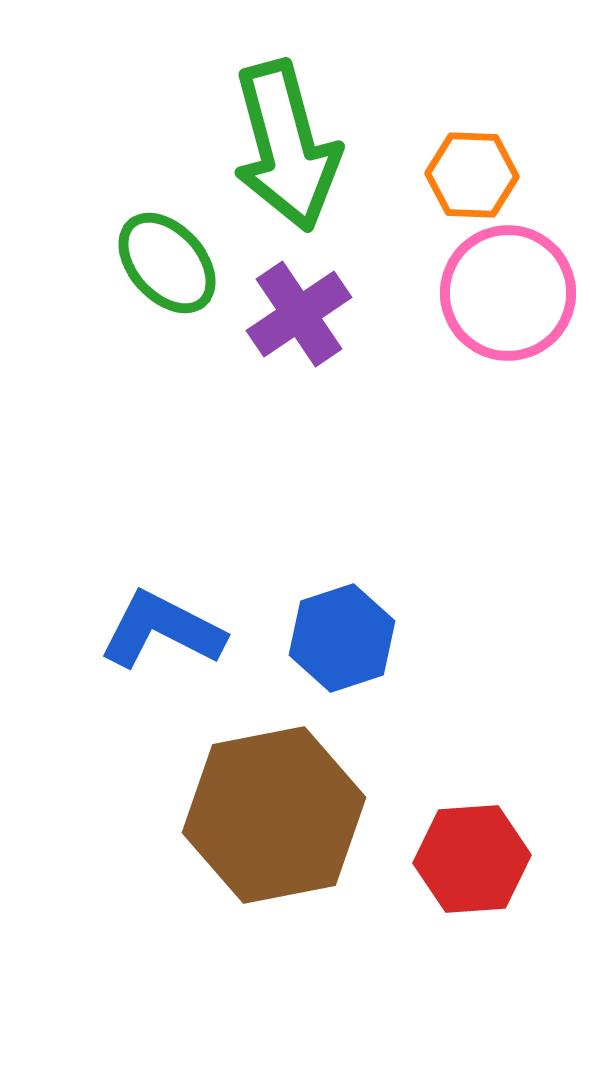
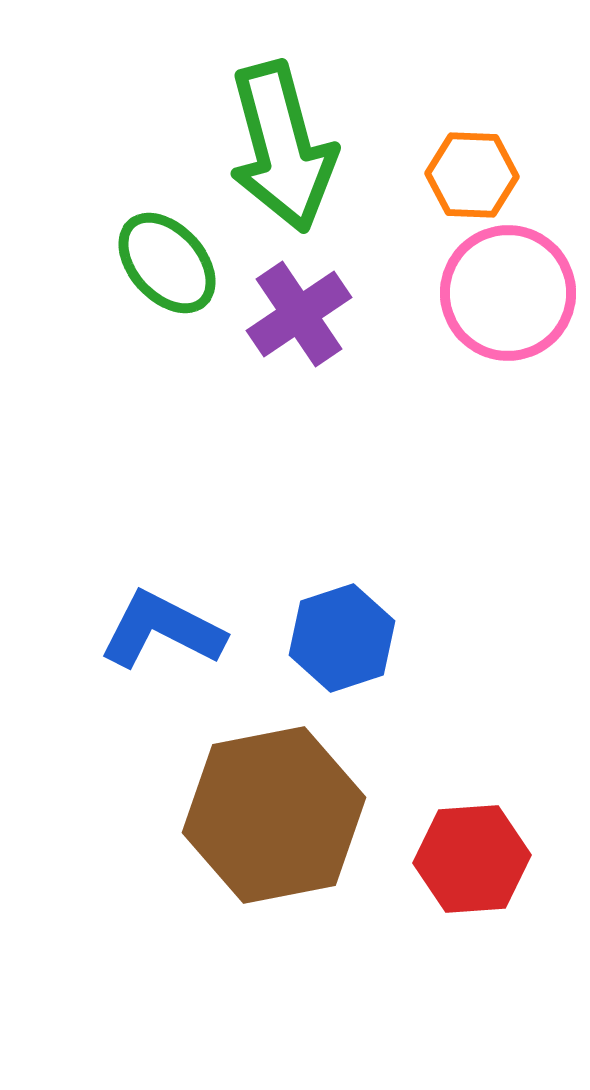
green arrow: moved 4 px left, 1 px down
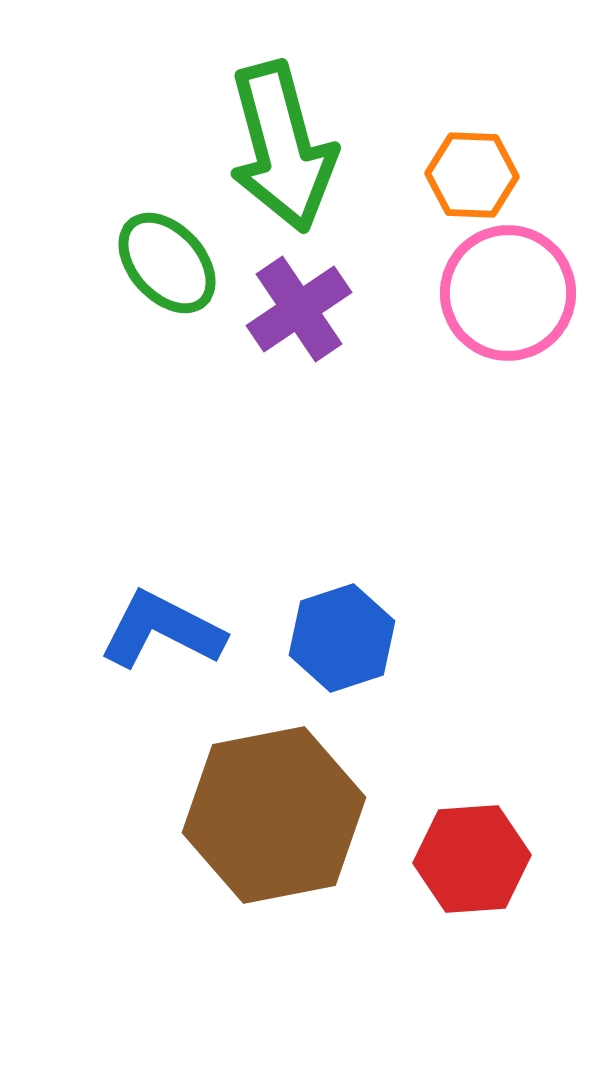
purple cross: moved 5 px up
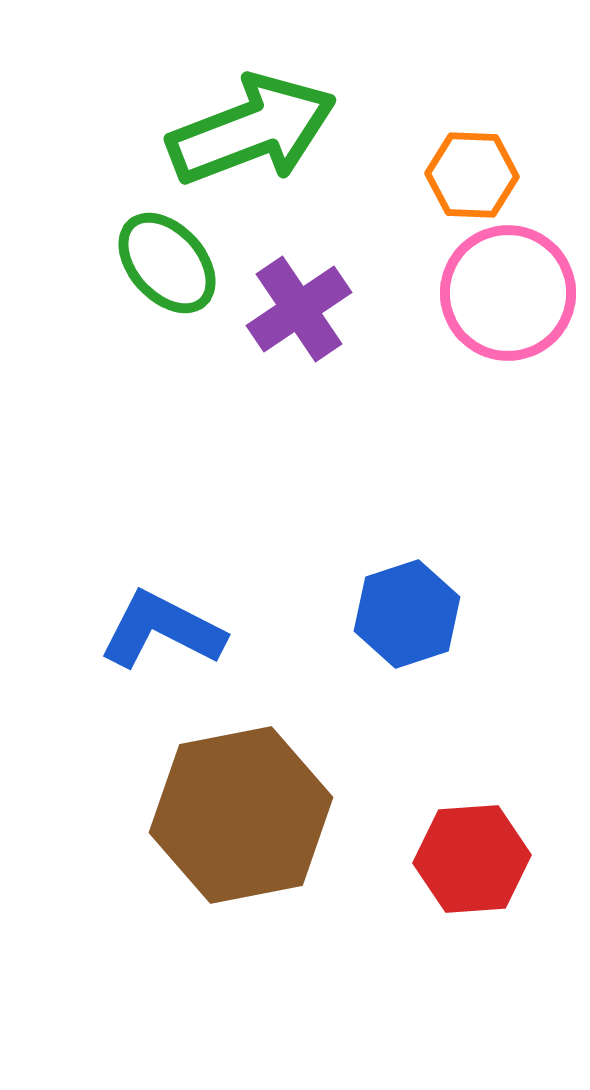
green arrow: moved 30 px left, 17 px up; rotated 96 degrees counterclockwise
blue hexagon: moved 65 px right, 24 px up
brown hexagon: moved 33 px left
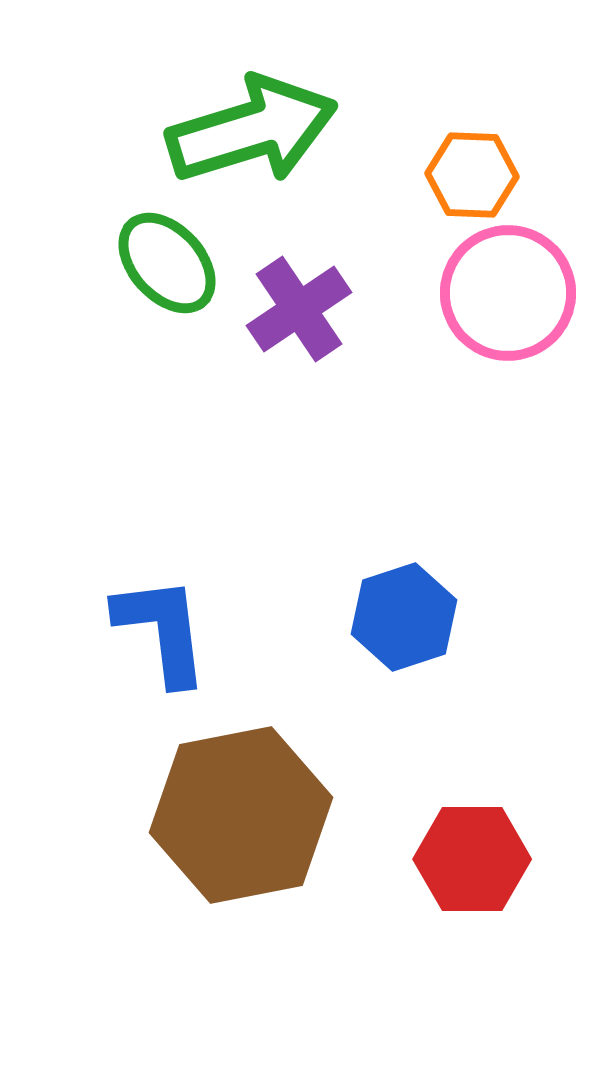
green arrow: rotated 4 degrees clockwise
blue hexagon: moved 3 px left, 3 px down
blue L-shape: rotated 56 degrees clockwise
red hexagon: rotated 4 degrees clockwise
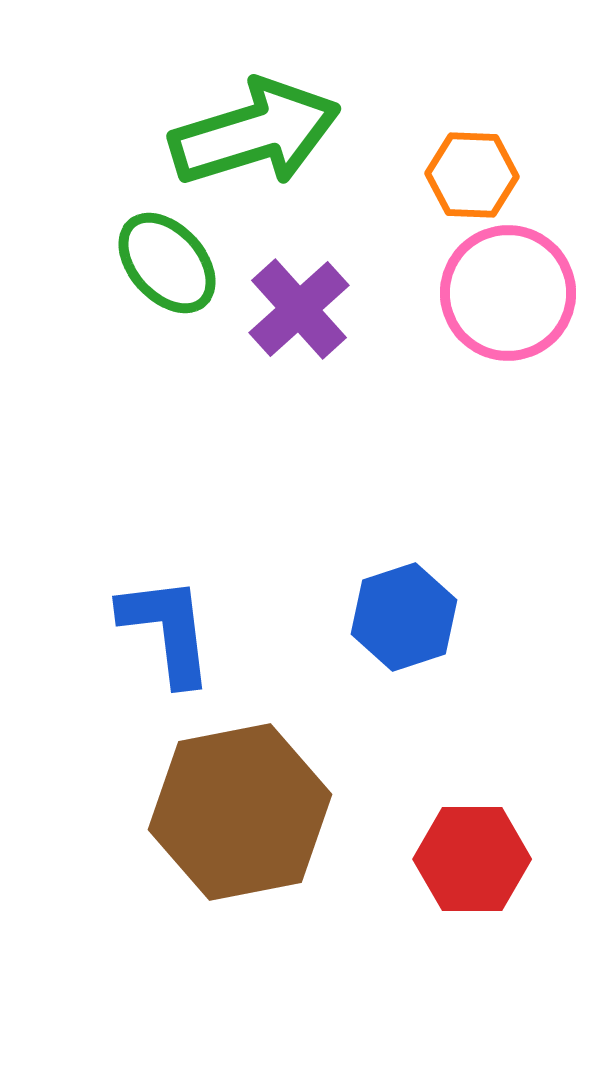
green arrow: moved 3 px right, 3 px down
purple cross: rotated 8 degrees counterclockwise
blue L-shape: moved 5 px right
brown hexagon: moved 1 px left, 3 px up
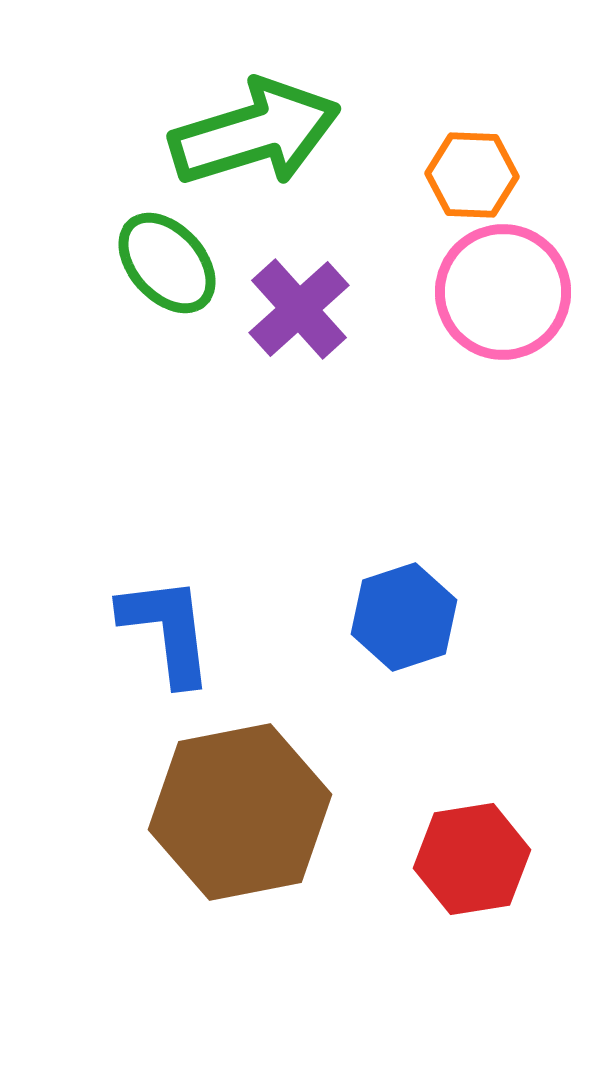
pink circle: moved 5 px left, 1 px up
red hexagon: rotated 9 degrees counterclockwise
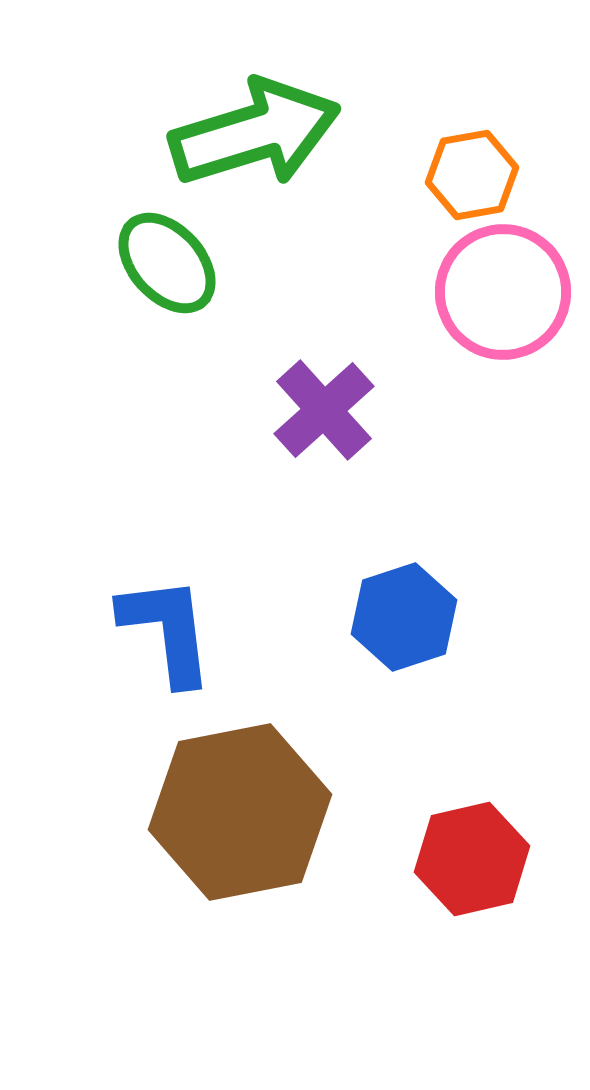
orange hexagon: rotated 12 degrees counterclockwise
purple cross: moved 25 px right, 101 px down
red hexagon: rotated 4 degrees counterclockwise
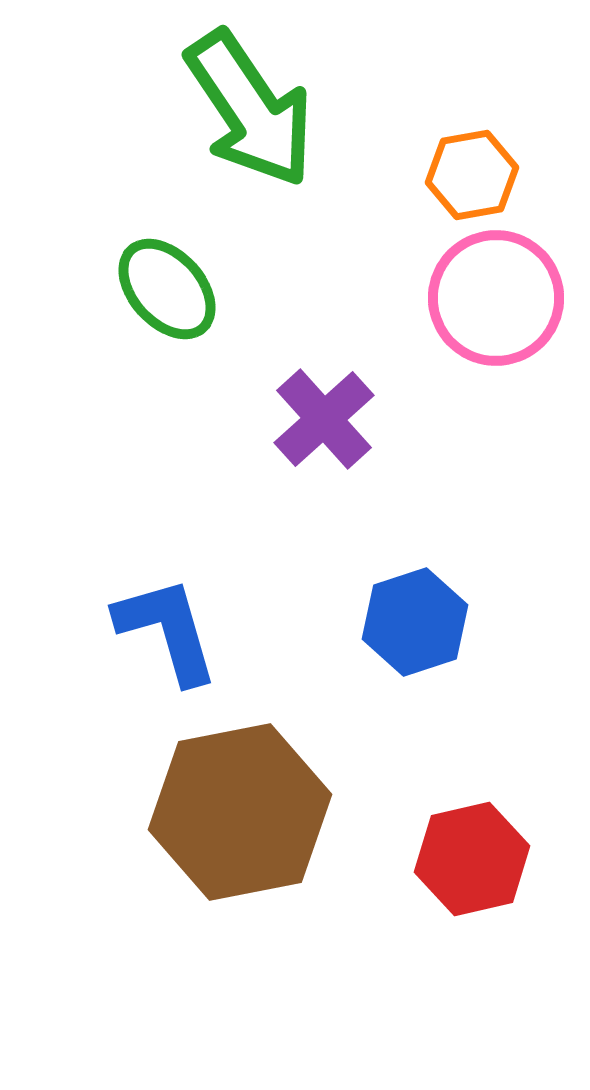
green arrow: moved 5 px left, 24 px up; rotated 73 degrees clockwise
green ellipse: moved 26 px down
pink circle: moved 7 px left, 6 px down
purple cross: moved 9 px down
blue hexagon: moved 11 px right, 5 px down
blue L-shape: rotated 9 degrees counterclockwise
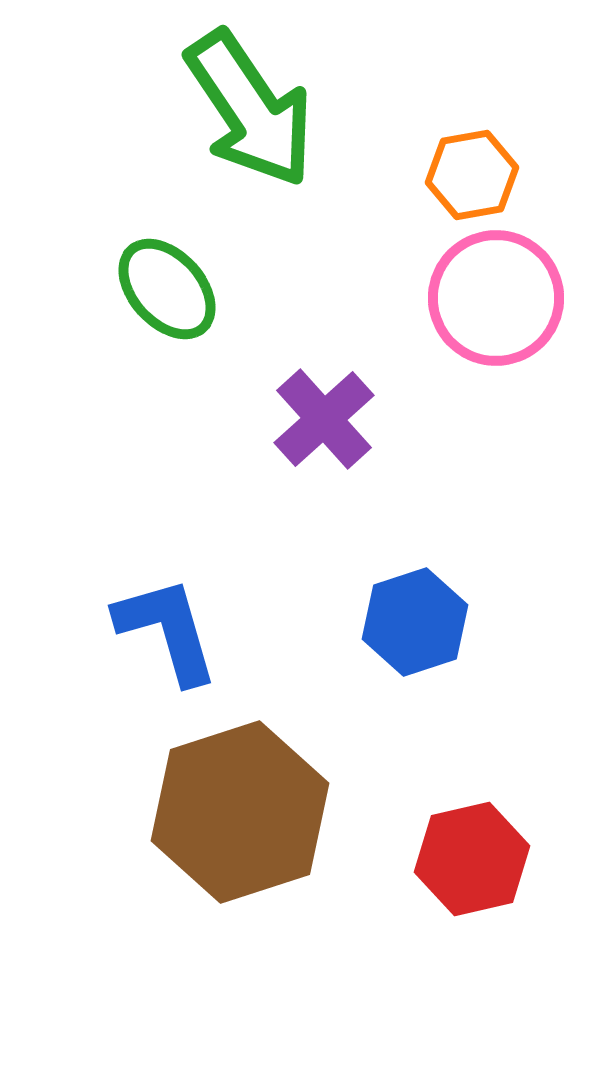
brown hexagon: rotated 7 degrees counterclockwise
